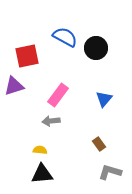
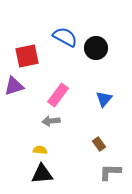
gray L-shape: rotated 15 degrees counterclockwise
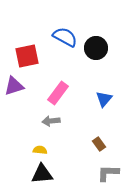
pink rectangle: moved 2 px up
gray L-shape: moved 2 px left, 1 px down
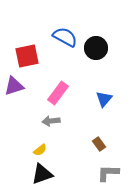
yellow semicircle: rotated 136 degrees clockwise
black triangle: rotated 15 degrees counterclockwise
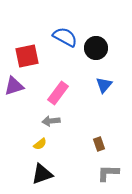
blue triangle: moved 14 px up
brown rectangle: rotated 16 degrees clockwise
yellow semicircle: moved 6 px up
